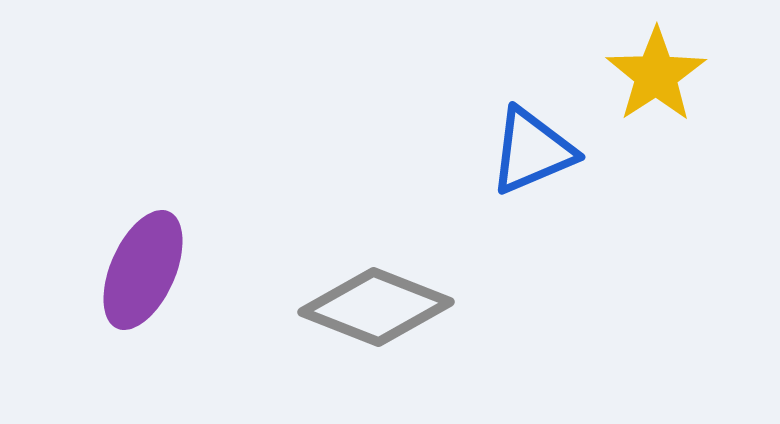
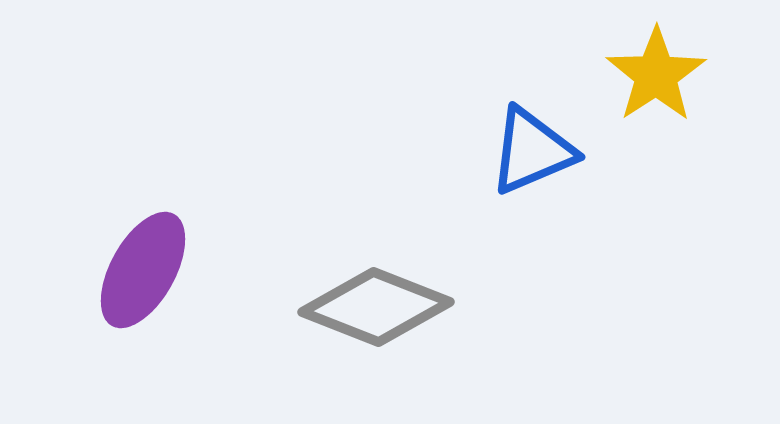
purple ellipse: rotated 5 degrees clockwise
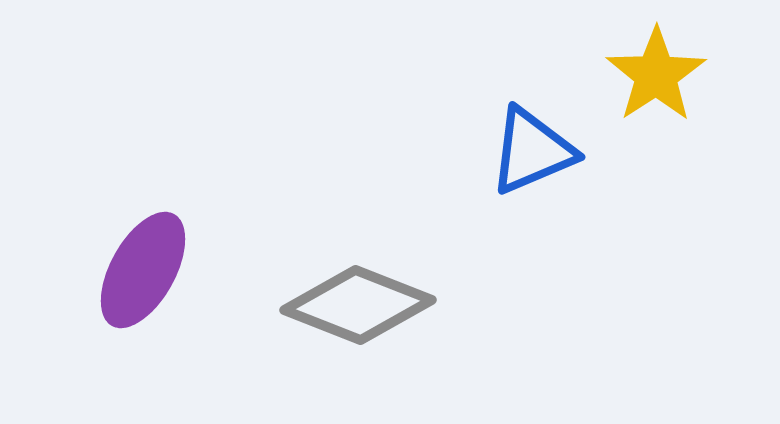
gray diamond: moved 18 px left, 2 px up
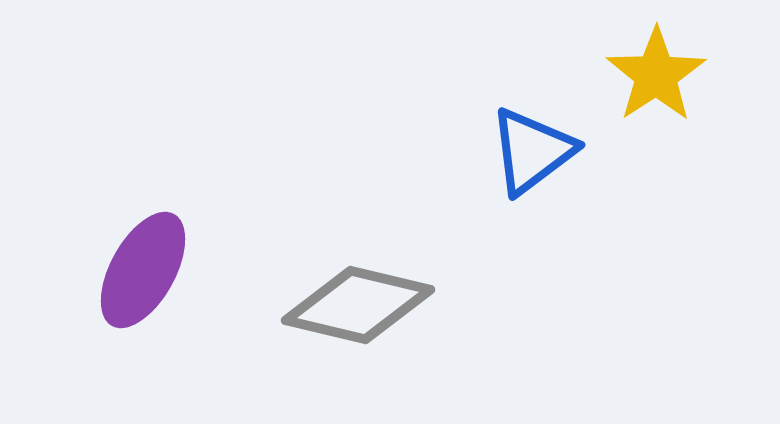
blue triangle: rotated 14 degrees counterclockwise
gray diamond: rotated 8 degrees counterclockwise
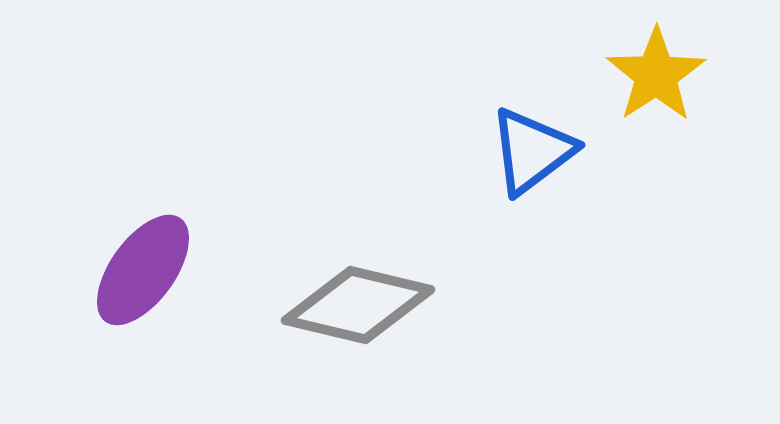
purple ellipse: rotated 7 degrees clockwise
